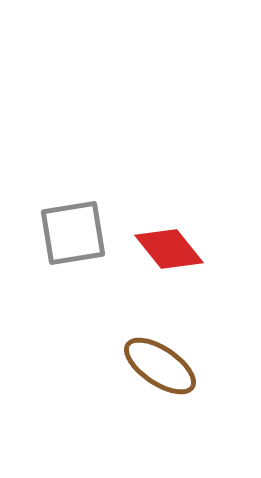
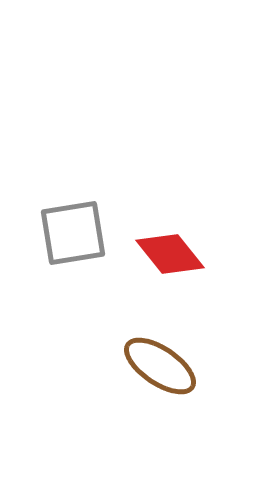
red diamond: moved 1 px right, 5 px down
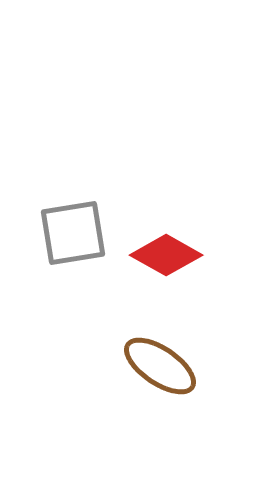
red diamond: moved 4 px left, 1 px down; rotated 22 degrees counterclockwise
